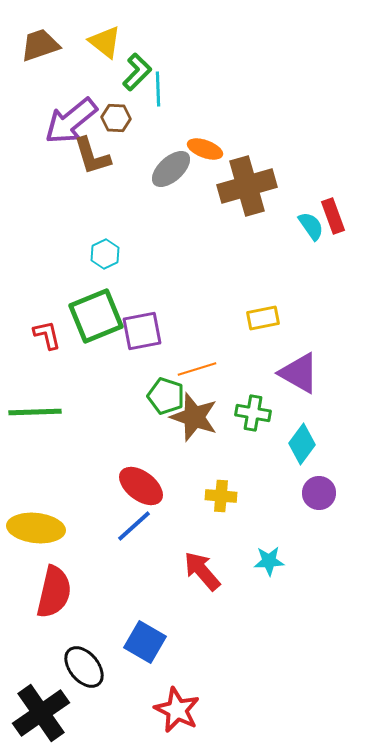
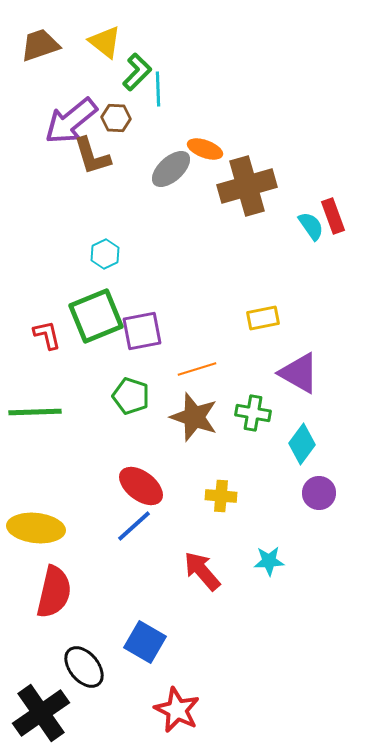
green pentagon: moved 35 px left
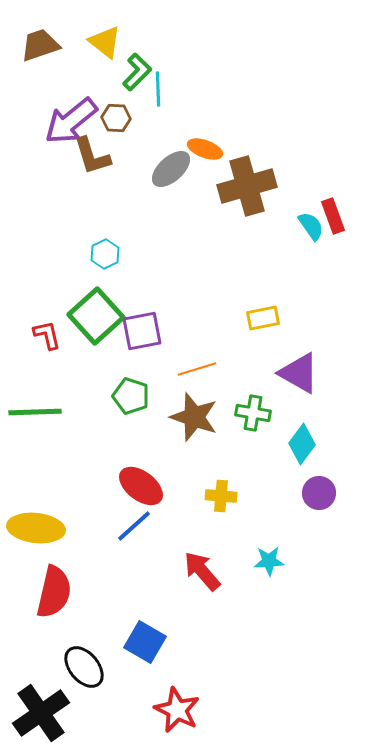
green square: rotated 20 degrees counterclockwise
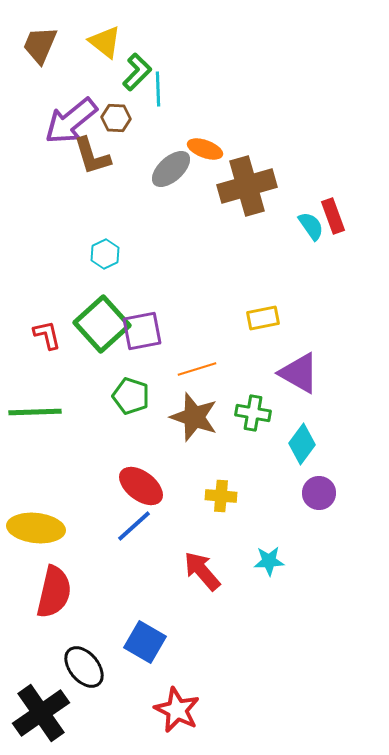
brown trapezoid: rotated 48 degrees counterclockwise
green square: moved 6 px right, 8 px down
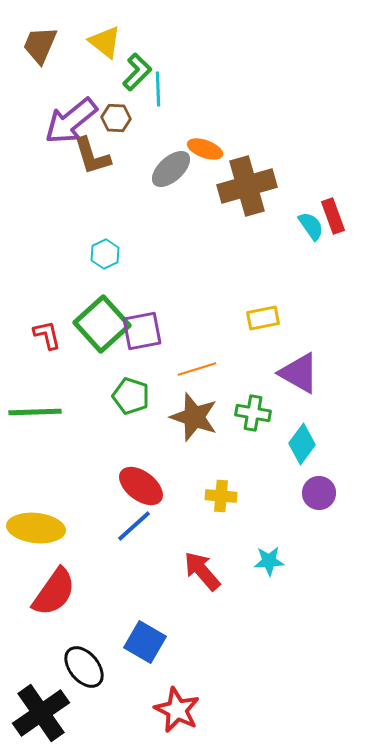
red semicircle: rotated 22 degrees clockwise
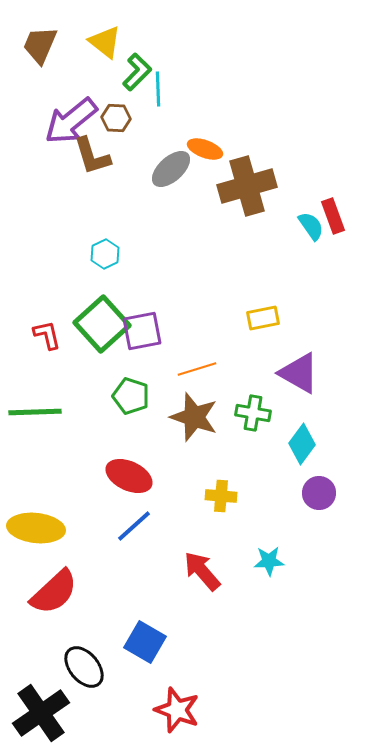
red ellipse: moved 12 px left, 10 px up; rotated 12 degrees counterclockwise
red semicircle: rotated 12 degrees clockwise
red star: rotated 6 degrees counterclockwise
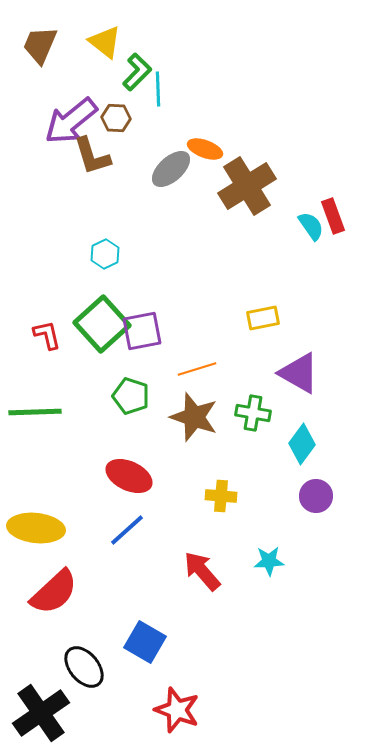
brown cross: rotated 16 degrees counterclockwise
purple circle: moved 3 px left, 3 px down
blue line: moved 7 px left, 4 px down
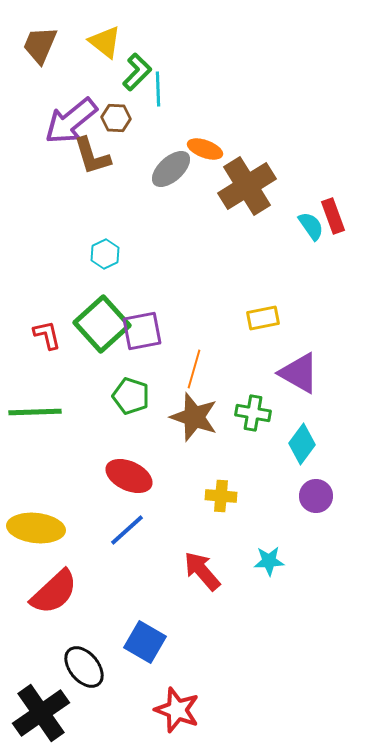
orange line: moved 3 px left; rotated 57 degrees counterclockwise
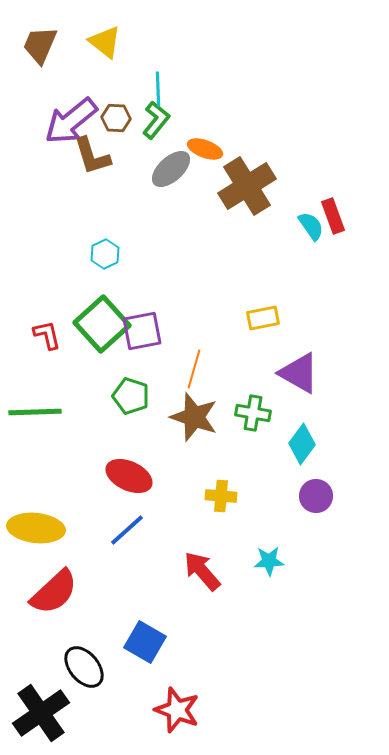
green L-shape: moved 19 px right, 48 px down; rotated 6 degrees counterclockwise
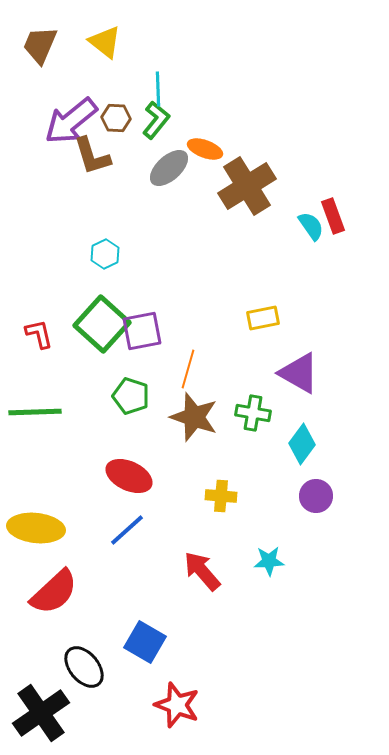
gray ellipse: moved 2 px left, 1 px up
green square: rotated 6 degrees counterclockwise
red L-shape: moved 8 px left, 1 px up
orange line: moved 6 px left
red star: moved 5 px up
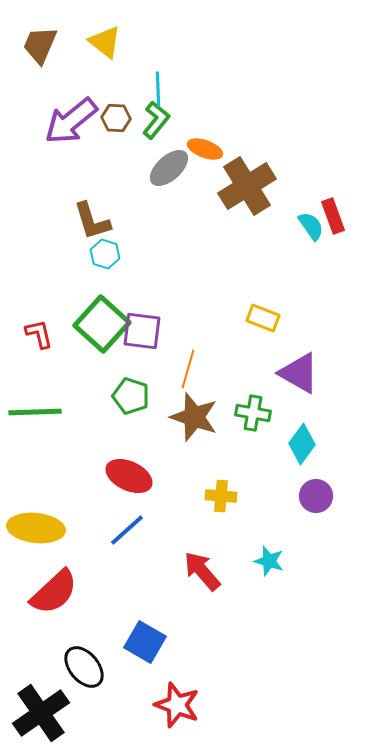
brown L-shape: moved 65 px down
cyan hexagon: rotated 16 degrees counterclockwise
yellow rectangle: rotated 32 degrees clockwise
purple square: rotated 18 degrees clockwise
cyan star: rotated 20 degrees clockwise
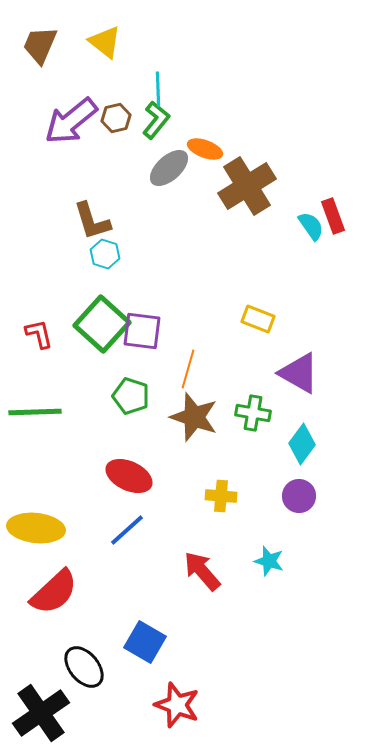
brown hexagon: rotated 16 degrees counterclockwise
yellow rectangle: moved 5 px left, 1 px down
purple circle: moved 17 px left
